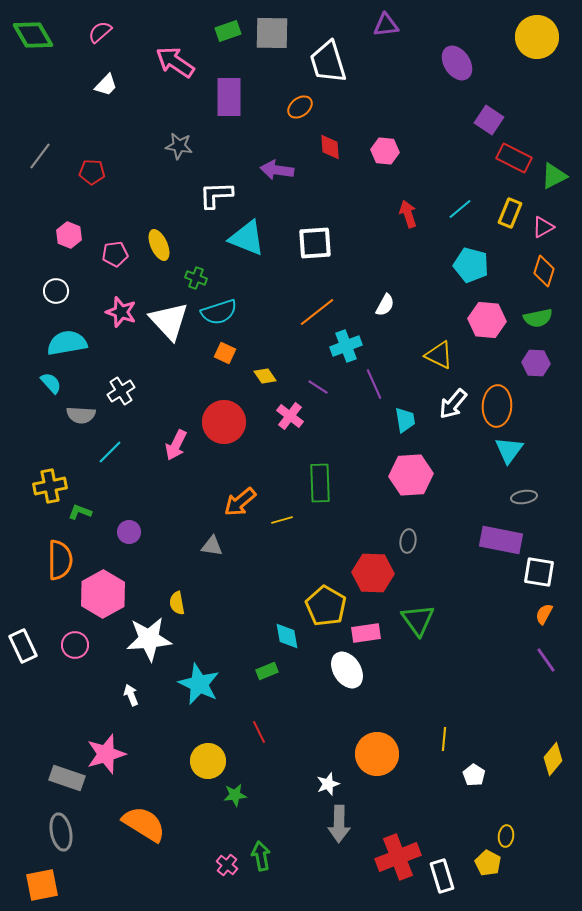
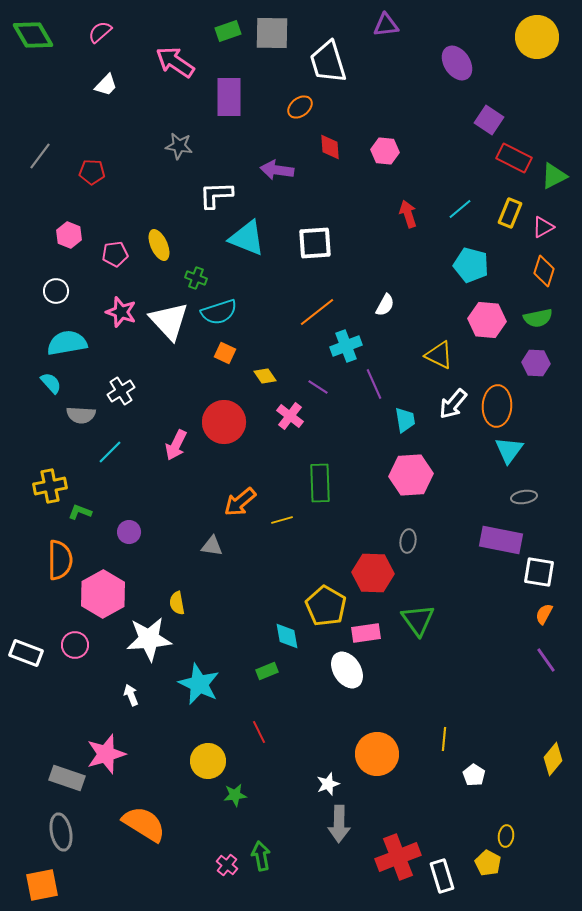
white rectangle at (23, 646): moved 3 px right, 7 px down; rotated 44 degrees counterclockwise
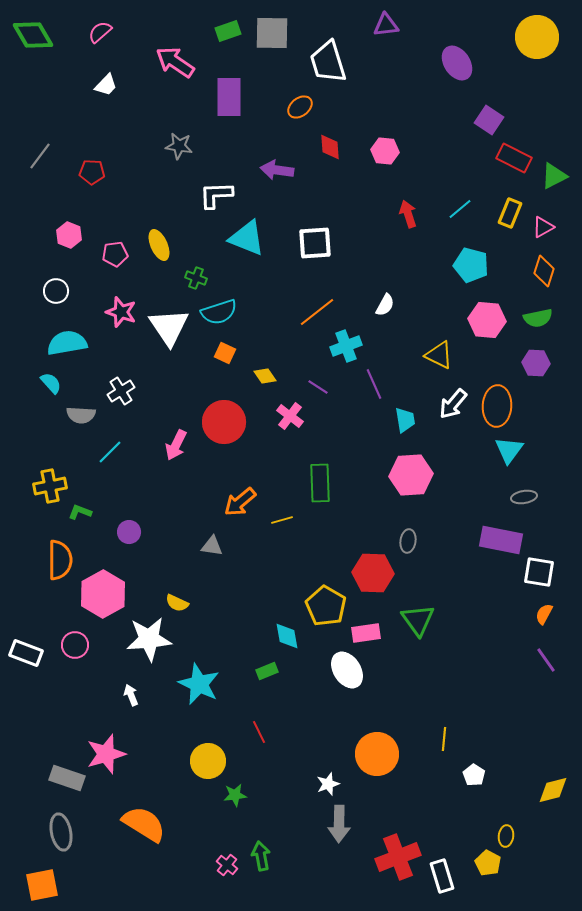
white triangle at (169, 321): moved 6 px down; rotated 9 degrees clockwise
yellow semicircle at (177, 603): rotated 55 degrees counterclockwise
yellow diamond at (553, 759): moved 31 px down; rotated 36 degrees clockwise
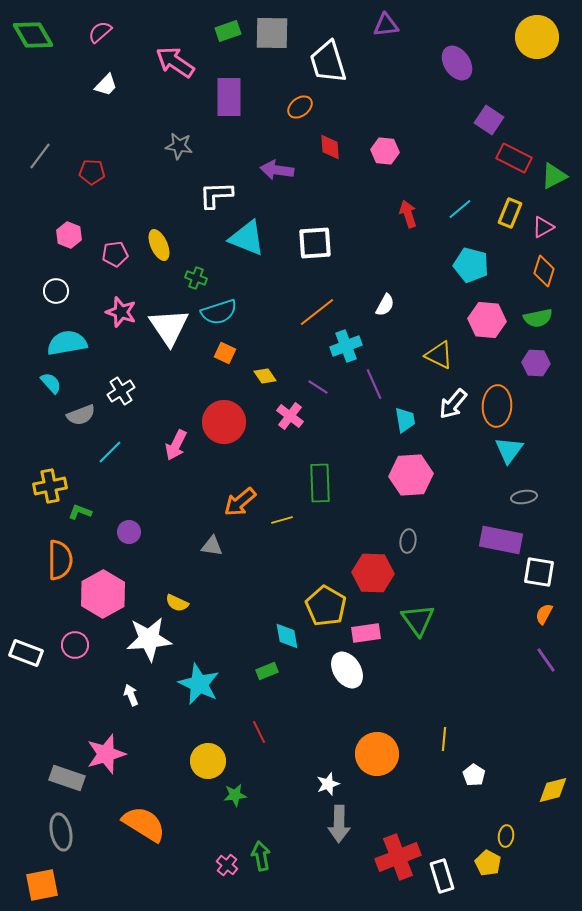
gray semicircle at (81, 415): rotated 24 degrees counterclockwise
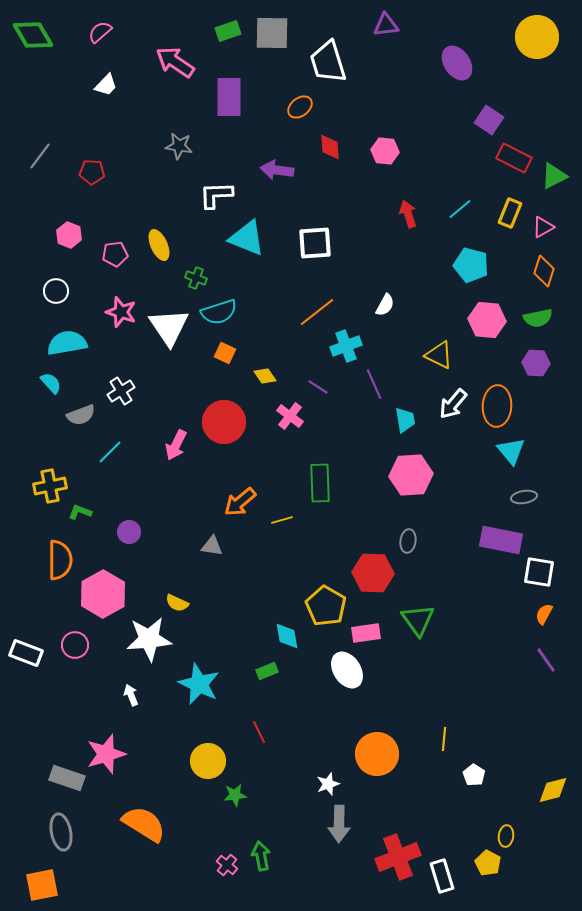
cyan triangle at (509, 450): moved 2 px right, 1 px down; rotated 16 degrees counterclockwise
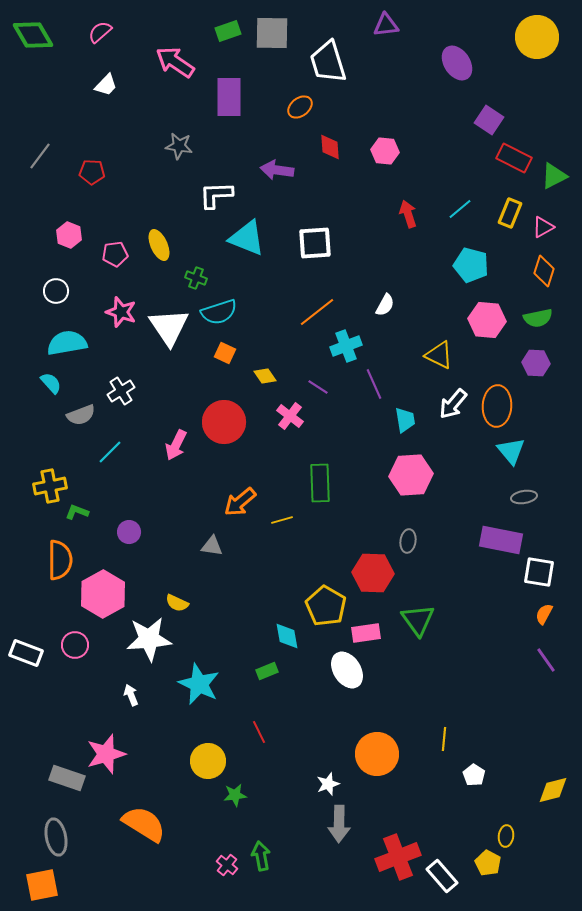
green L-shape at (80, 512): moved 3 px left
gray ellipse at (61, 832): moved 5 px left, 5 px down
white rectangle at (442, 876): rotated 24 degrees counterclockwise
